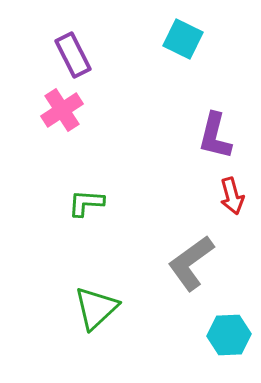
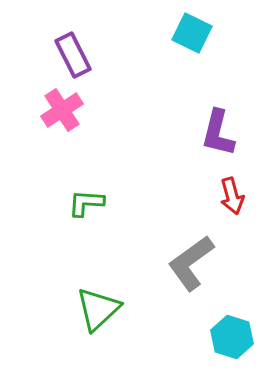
cyan square: moved 9 px right, 6 px up
purple L-shape: moved 3 px right, 3 px up
green triangle: moved 2 px right, 1 px down
cyan hexagon: moved 3 px right, 2 px down; rotated 21 degrees clockwise
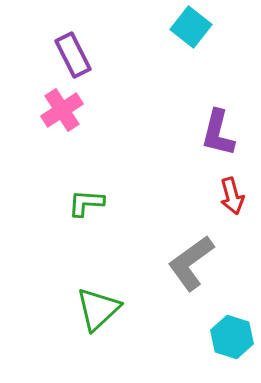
cyan square: moved 1 px left, 6 px up; rotated 12 degrees clockwise
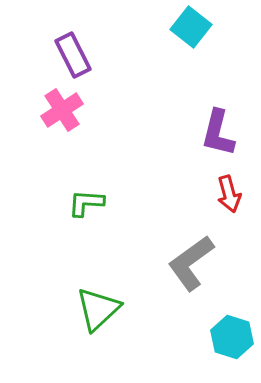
red arrow: moved 3 px left, 2 px up
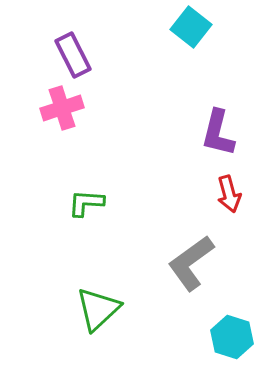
pink cross: moved 2 px up; rotated 15 degrees clockwise
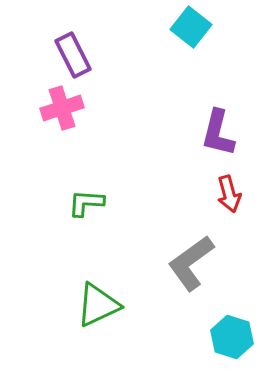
green triangle: moved 4 px up; rotated 18 degrees clockwise
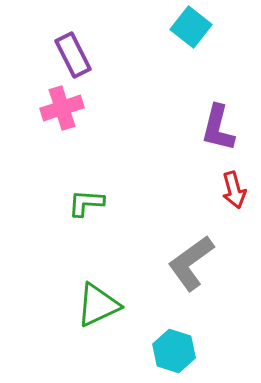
purple L-shape: moved 5 px up
red arrow: moved 5 px right, 4 px up
cyan hexagon: moved 58 px left, 14 px down
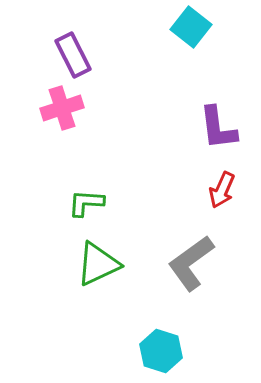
purple L-shape: rotated 21 degrees counterclockwise
red arrow: moved 12 px left; rotated 39 degrees clockwise
green triangle: moved 41 px up
cyan hexagon: moved 13 px left
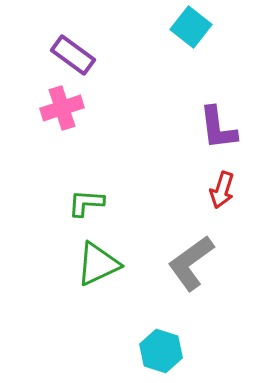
purple rectangle: rotated 27 degrees counterclockwise
red arrow: rotated 6 degrees counterclockwise
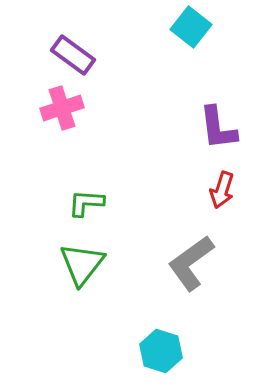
green triangle: moved 16 px left; rotated 27 degrees counterclockwise
